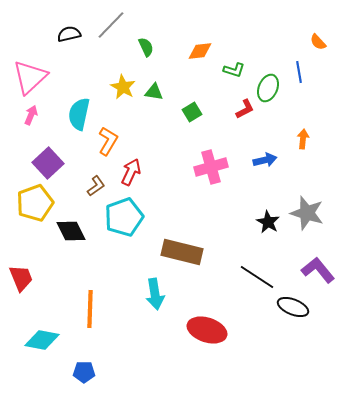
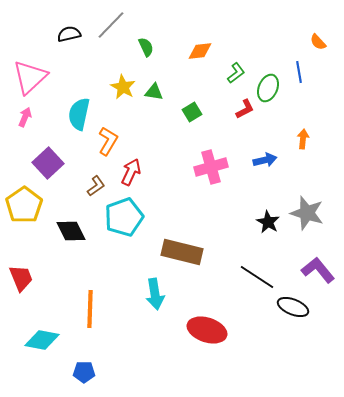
green L-shape: moved 2 px right, 3 px down; rotated 55 degrees counterclockwise
pink arrow: moved 6 px left, 2 px down
yellow pentagon: moved 11 px left, 2 px down; rotated 15 degrees counterclockwise
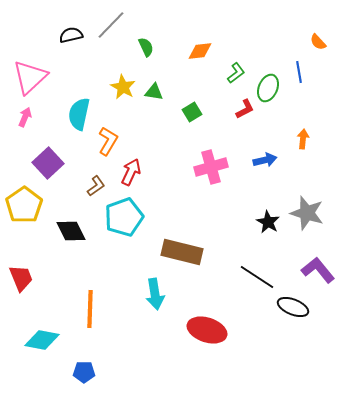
black semicircle: moved 2 px right, 1 px down
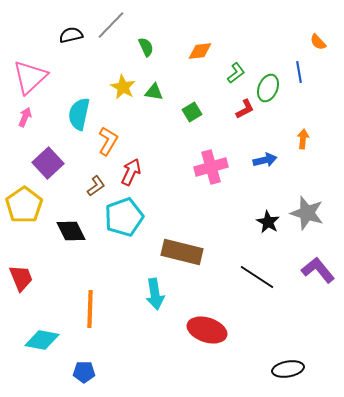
black ellipse: moved 5 px left, 62 px down; rotated 32 degrees counterclockwise
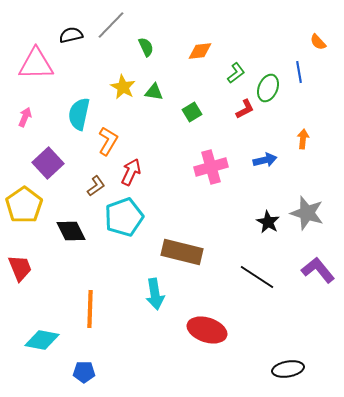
pink triangle: moved 6 px right, 13 px up; rotated 42 degrees clockwise
red trapezoid: moved 1 px left, 10 px up
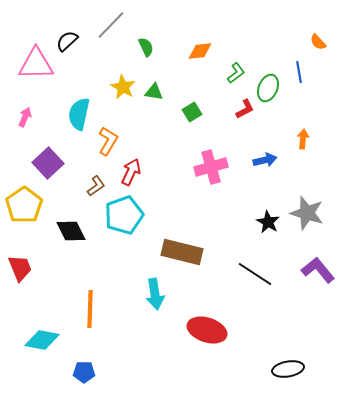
black semicircle: moved 4 px left, 6 px down; rotated 30 degrees counterclockwise
cyan pentagon: moved 2 px up
black line: moved 2 px left, 3 px up
